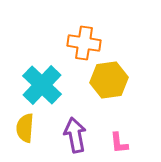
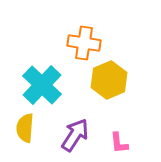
yellow hexagon: rotated 15 degrees counterclockwise
purple arrow: rotated 44 degrees clockwise
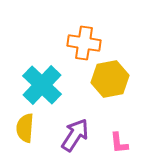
yellow hexagon: moved 1 px right, 1 px up; rotated 12 degrees clockwise
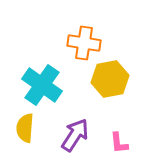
cyan cross: rotated 9 degrees counterclockwise
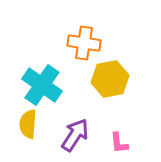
yellow semicircle: moved 3 px right, 4 px up
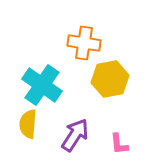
pink L-shape: moved 1 px down
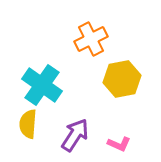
orange cross: moved 7 px right, 4 px up; rotated 36 degrees counterclockwise
yellow hexagon: moved 12 px right
pink L-shape: rotated 60 degrees counterclockwise
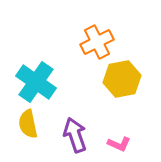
orange cross: moved 6 px right, 3 px down
cyan cross: moved 6 px left, 3 px up
yellow semicircle: rotated 16 degrees counterclockwise
purple arrow: rotated 52 degrees counterclockwise
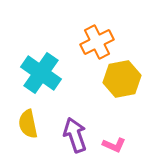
cyan cross: moved 5 px right, 9 px up
pink L-shape: moved 5 px left, 1 px down
